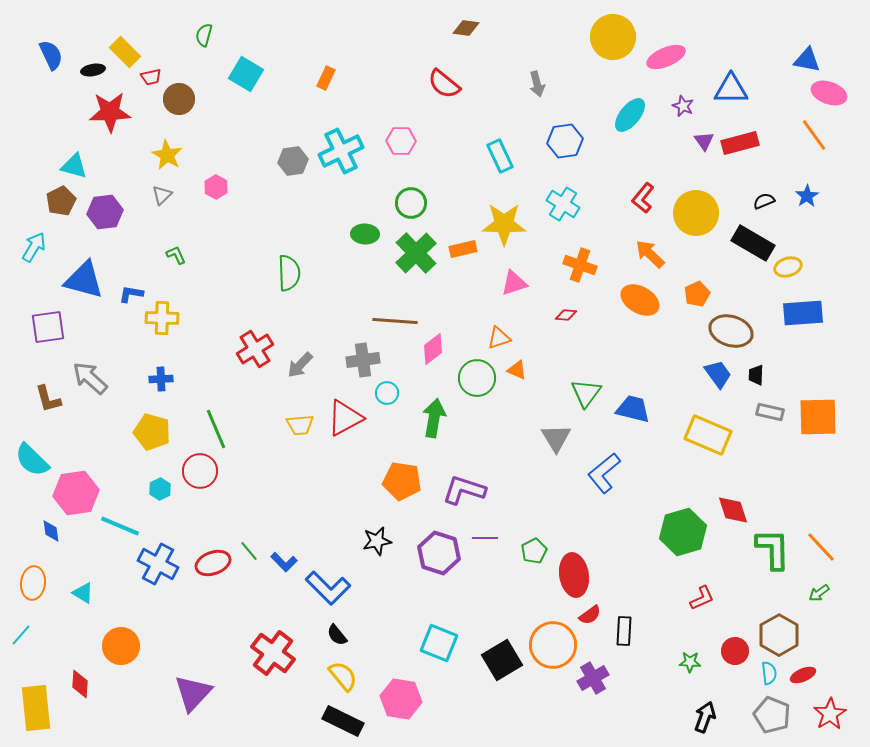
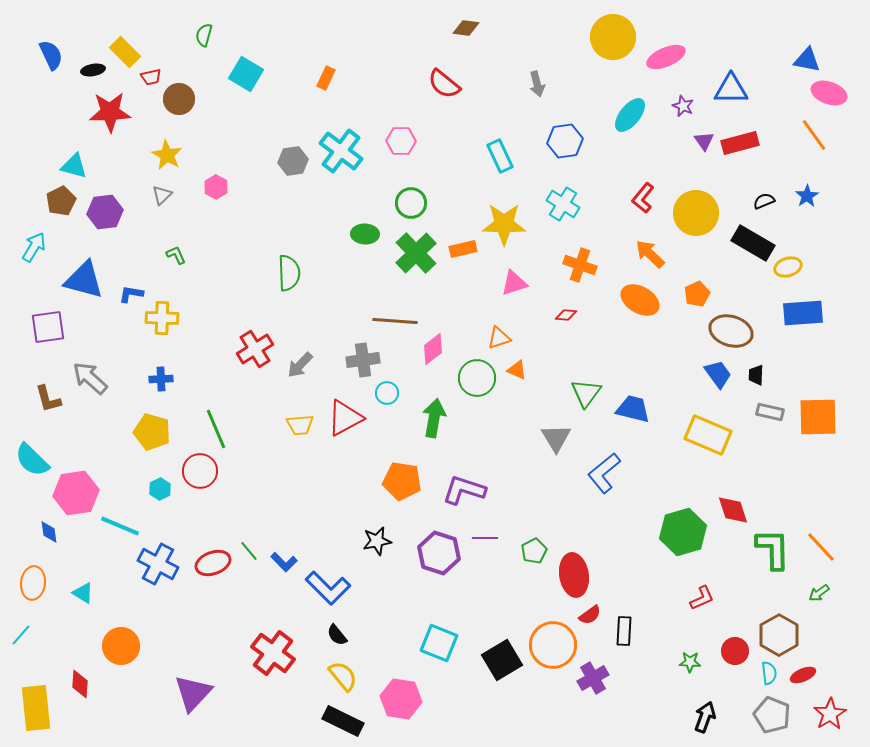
cyan cross at (341, 151): rotated 27 degrees counterclockwise
blue diamond at (51, 531): moved 2 px left, 1 px down
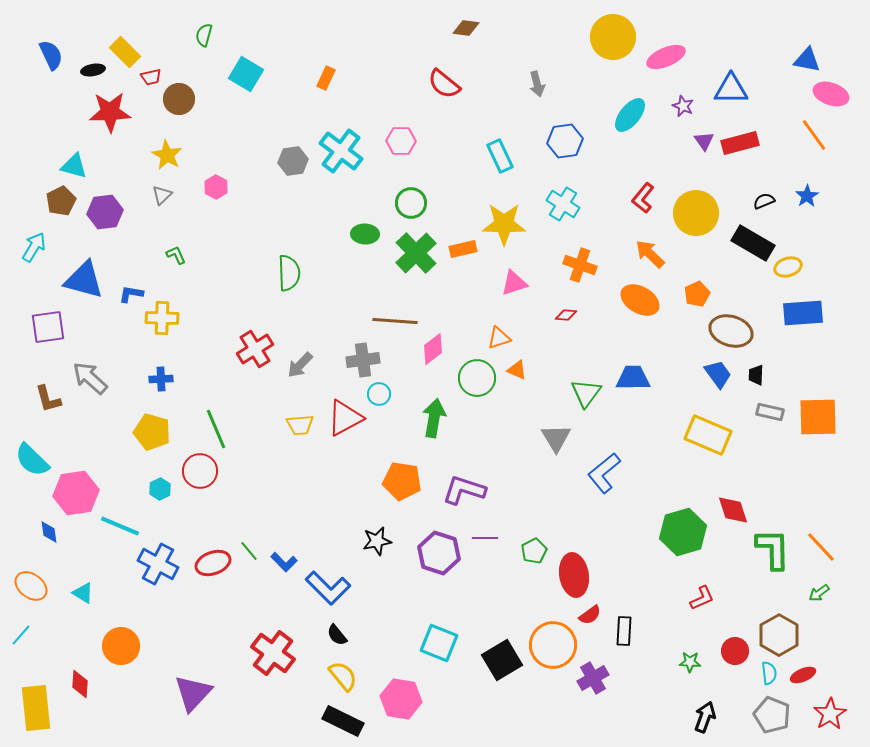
pink ellipse at (829, 93): moved 2 px right, 1 px down
cyan circle at (387, 393): moved 8 px left, 1 px down
blue trapezoid at (633, 409): moved 31 px up; rotated 15 degrees counterclockwise
orange ellipse at (33, 583): moved 2 px left, 3 px down; rotated 60 degrees counterclockwise
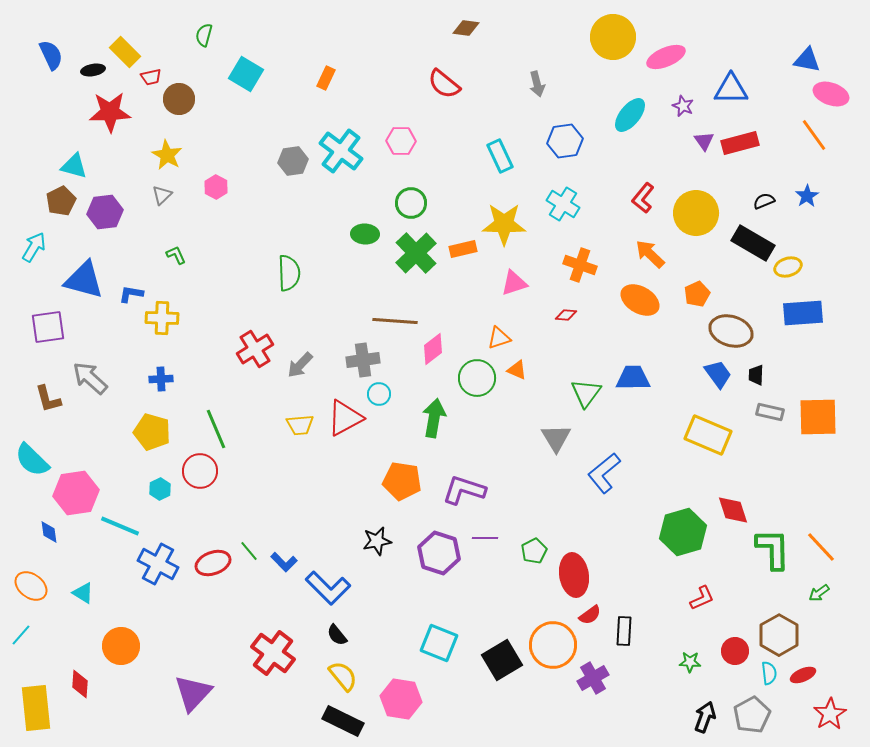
gray pentagon at (772, 715): moved 20 px left; rotated 21 degrees clockwise
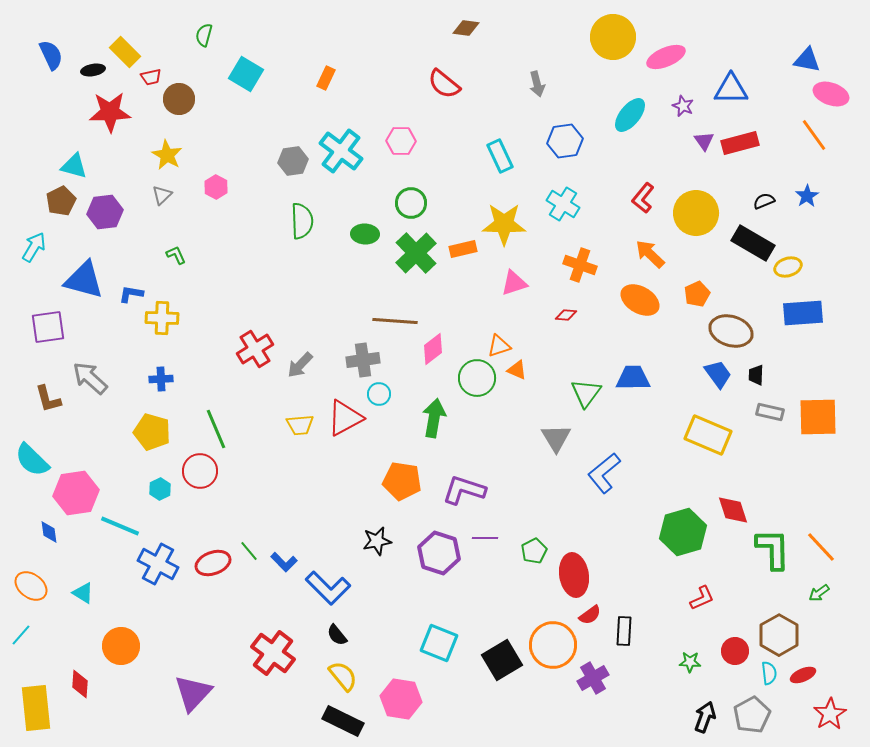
green semicircle at (289, 273): moved 13 px right, 52 px up
orange triangle at (499, 338): moved 8 px down
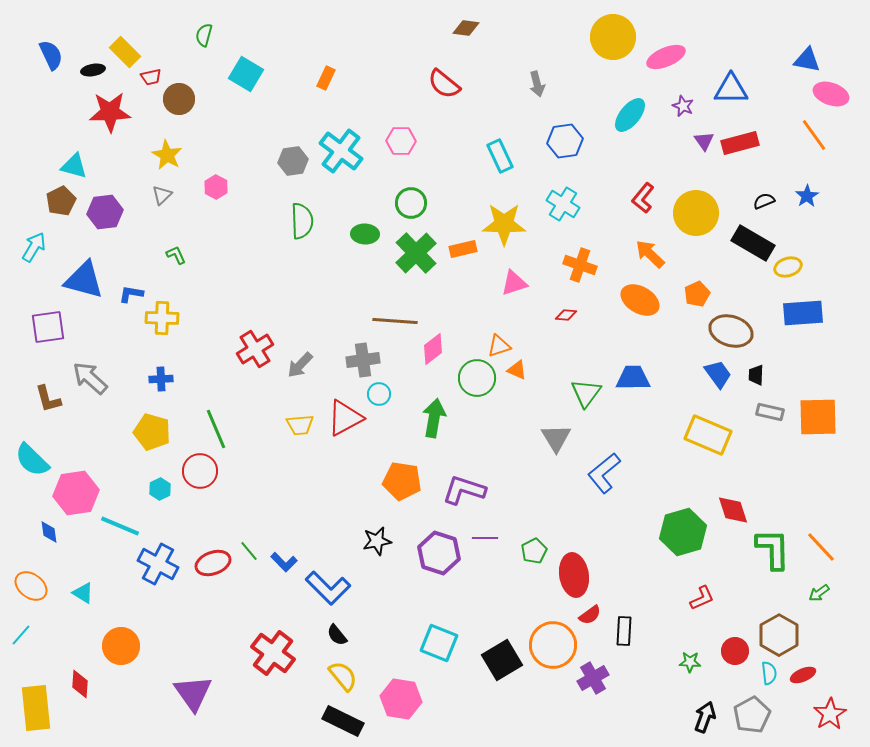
purple triangle at (193, 693): rotated 18 degrees counterclockwise
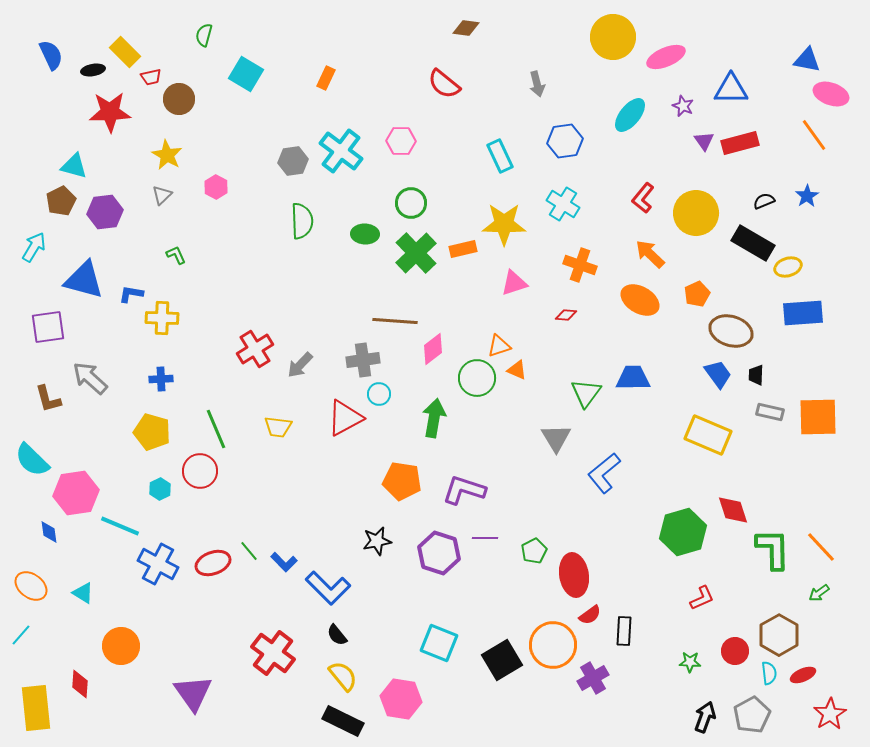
yellow trapezoid at (300, 425): moved 22 px left, 2 px down; rotated 12 degrees clockwise
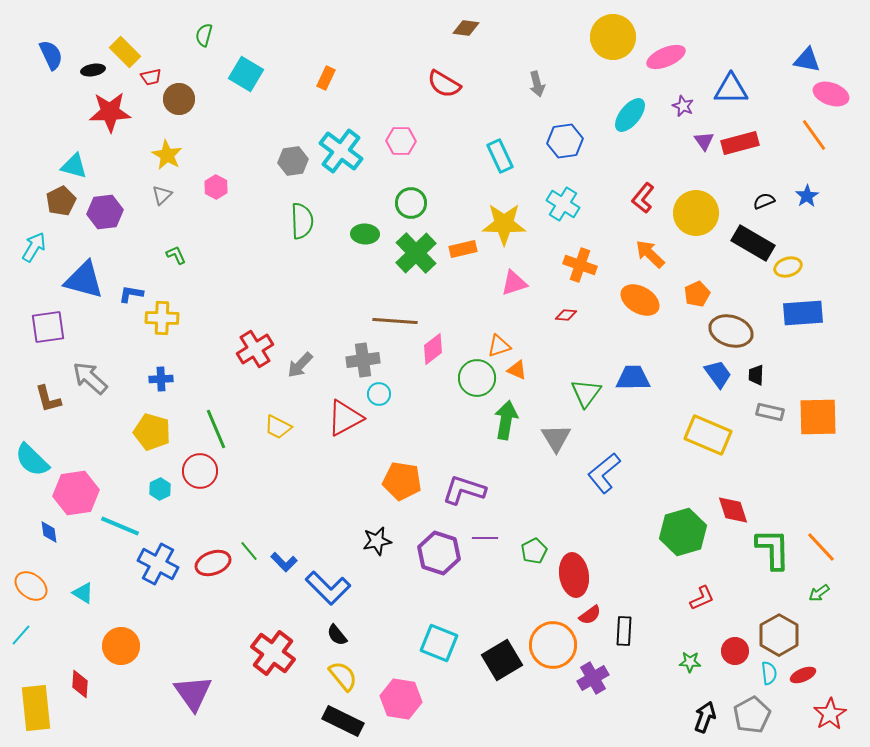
red semicircle at (444, 84): rotated 8 degrees counterclockwise
green arrow at (434, 418): moved 72 px right, 2 px down
yellow trapezoid at (278, 427): rotated 20 degrees clockwise
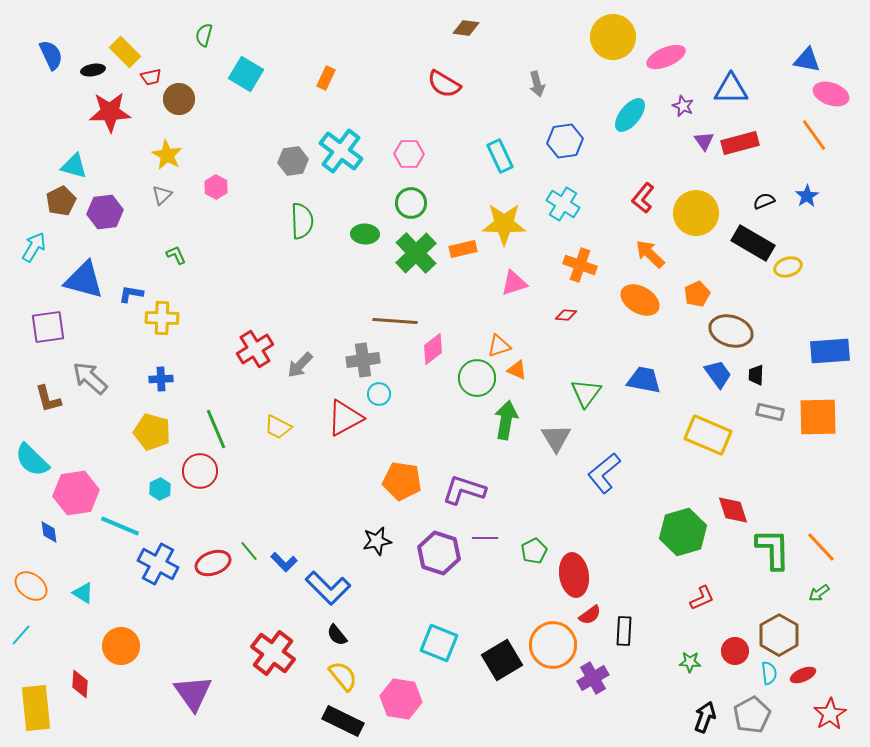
pink hexagon at (401, 141): moved 8 px right, 13 px down
blue rectangle at (803, 313): moved 27 px right, 38 px down
blue trapezoid at (633, 378): moved 11 px right, 2 px down; rotated 12 degrees clockwise
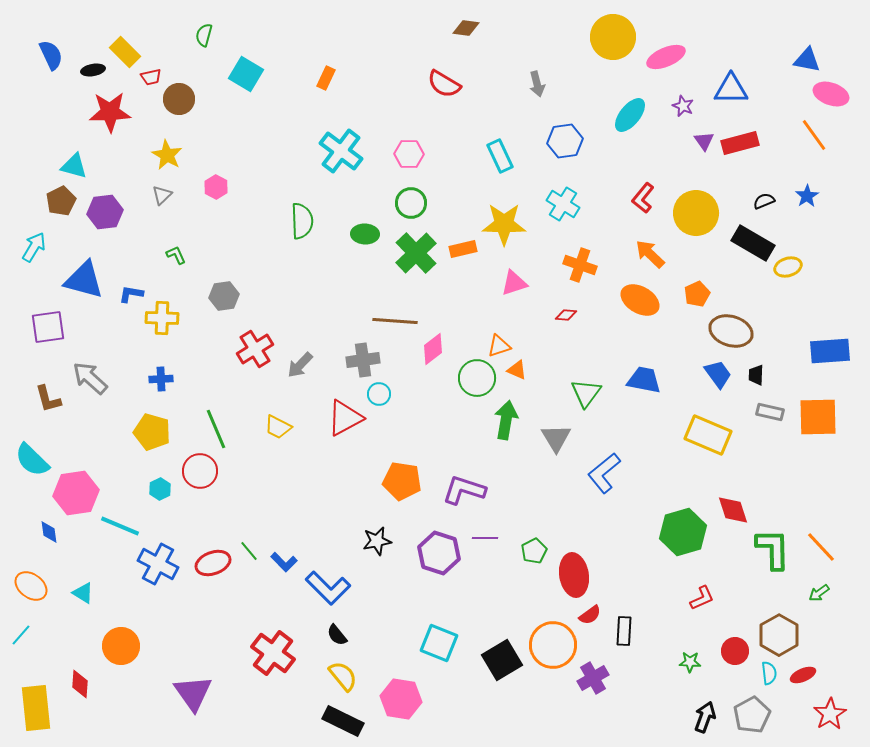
gray hexagon at (293, 161): moved 69 px left, 135 px down
